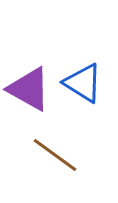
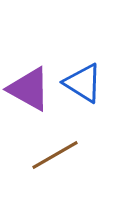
brown line: rotated 66 degrees counterclockwise
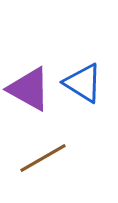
brown line: moved 12 px left, 3 px down
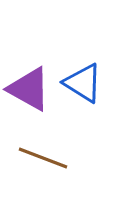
brown line: rotated 51 degrees clockwise
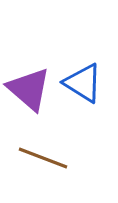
purple triangle: rotated 12 degrees clockwise
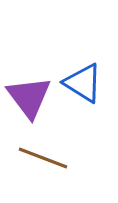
purple triangle: moved 8 px down; rotated 12 degrees clockwise
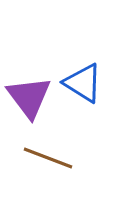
brown line: moved 5 px right
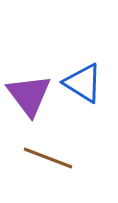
purple triangle: moved 2 px up
